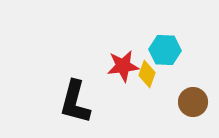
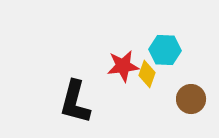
brown circle: moved 2 px left, 3 px up
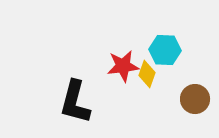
brown circle: moved 4 px right
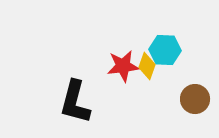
yellow diamond: moved 8 px up
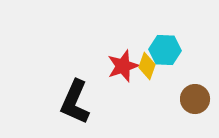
red star: rotated 12 degrees counterclockwise
black L-shape: rotated 9 degrees clockwise
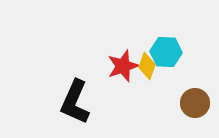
cyan hexagon: moved 1 px right, 2 px down
brown circle: moved 4 px down
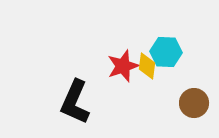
yellow diamond: rotated 12 degrees counterclockwise
brown circle: moved 1 px left
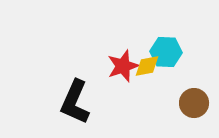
yellow diamond: rotated 72 degrees clockwise
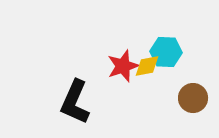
brown circle: moved 1 px left, 5 px up
